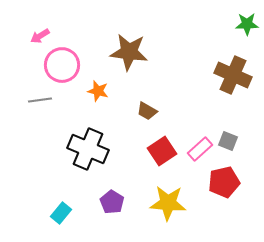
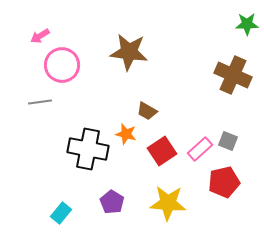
orange star: moved 28 px right, 43 px down
gray line: moved 2 px down
black cross: rotated 12 degrees counterclockwise
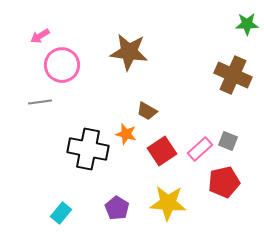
purple pentagon: moved 5 px right, 6 px down
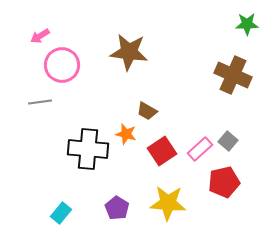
gray square: rotated 18 degrees clockwise
black cross: rotated 6 degrees counterclockwise
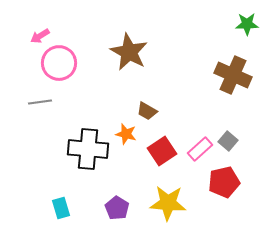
brown star: rotated 21 degrees clockwise
pink circle: moved 3 px left, 2 px up
cyan rectangle: moved 5 px up; rotated 55 degrees counterclockwise
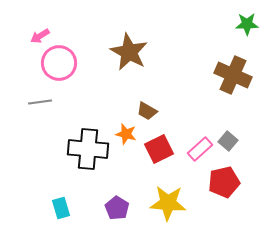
red square: moved 3 px left, 2 px up; rotated 8 degrees clockwise
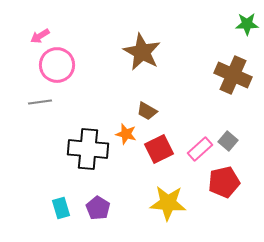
brown star: moved 13 px right
pink circle: moved 2 px left, 2 px down
purple pentagon: moved 19 px left
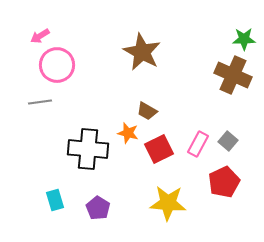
green star: moved 3 px left, 15 px down
orange star: moved 2 px right, 1 px up
pink rectangle: moved 2 px left, 5 px up; rotated 20 degrees counterclockwise
red pentagon: rotated 12 degrees counterclockwise
cyan rectangle: moved 6 px left, 8 px up
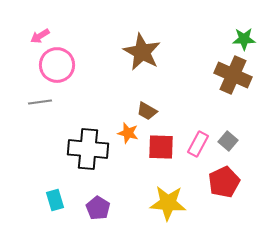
red square: moved 2 px right, 2 px up; rotated 28 degrees clockwise
